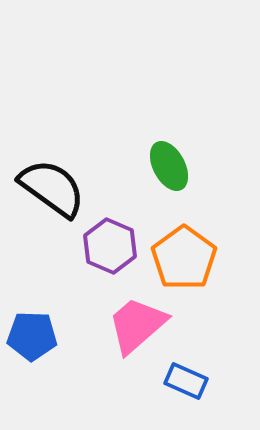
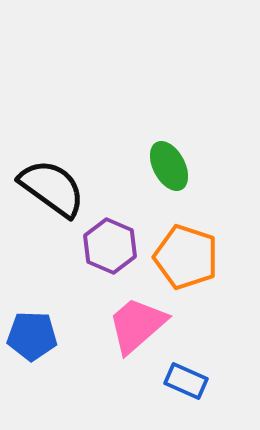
orange pentagon: moved 2 px right, 1 px up; rotated 18 degrees counterclockwise
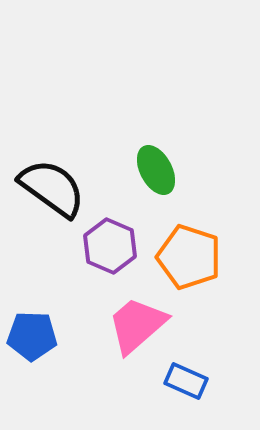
green ellipse: moved 13 px left, 4 px down
orange pentagon: moved 3 px right
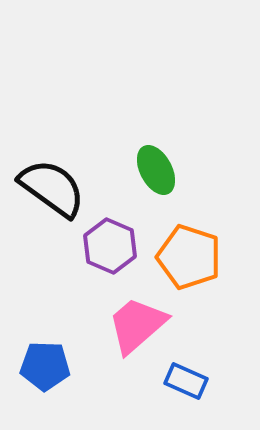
blue pentagon: moved 13 px right, 30 px down
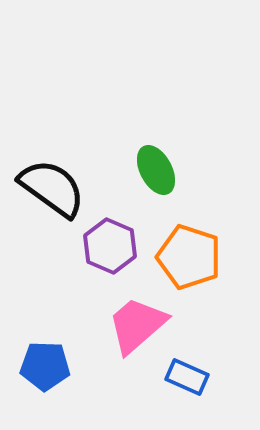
blue rectangle: moved 1 px right, 4 px up
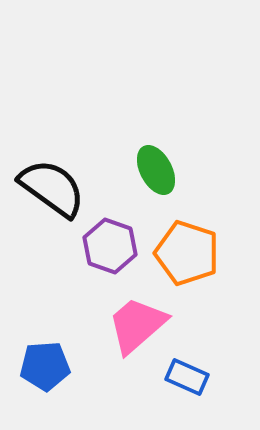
purple hexagon: rotated 4 degrees counterclockwise
orange pentagon: moved 2 px left, 4 px up
blue pentagon: rotated 6 degrees counterclockwise
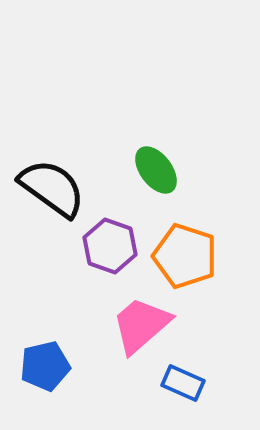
green ellipse: rotated 9 degrees counterclockwise
orange pentagon: moved 2 px left, 3 px down
pink trapezoid: moved 4 px right
blue pentagon: rotated 9 degrees counterclockwise
blue rectangle: moved 4 px left, 6 px down
